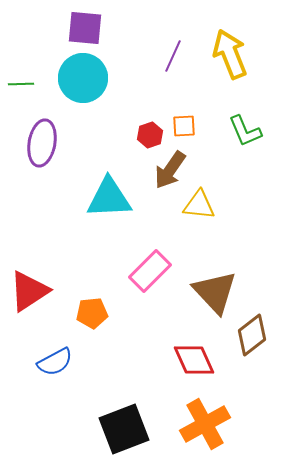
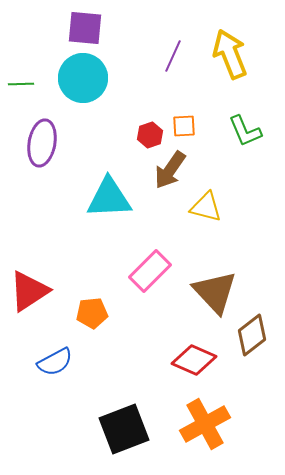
yellow triangle: moved 7 px right, 2 px down; rotated 8 degrees clockwise
red diamond: rotated 42 degrees counterclockwise
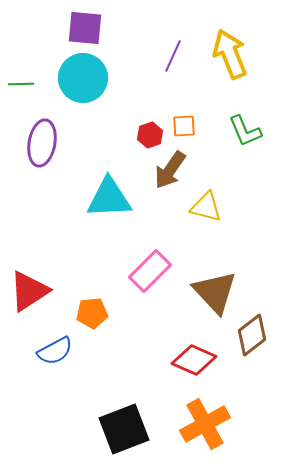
blue semicircle: moved 11 px up
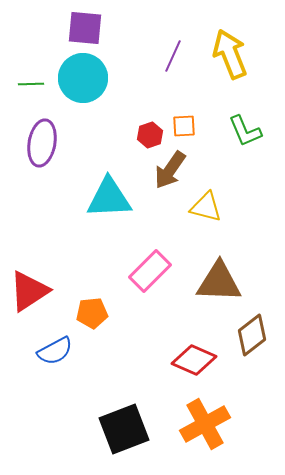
green line: moved 10 px right
brown triangle: moved 4 px right, 10 px up; rotated 45 degrees counterclockwise
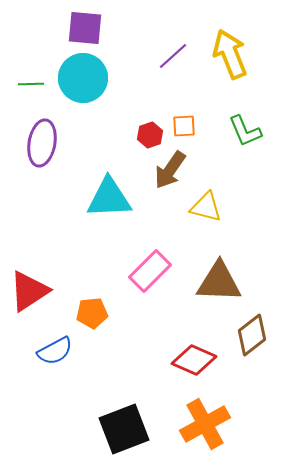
purple line: rotated 24 degrees clockwise
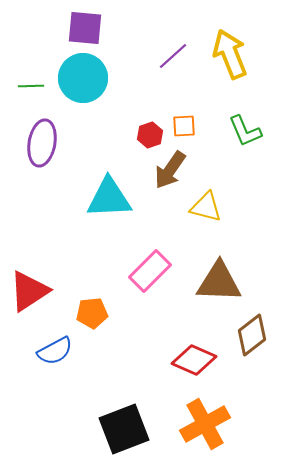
green line: moved 2 px down
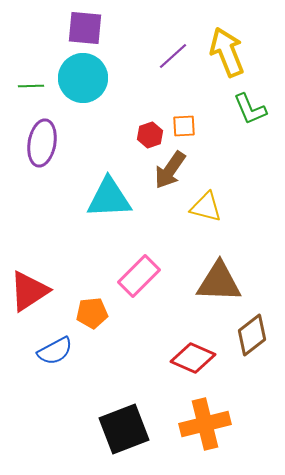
yellow arrow: moved 3 px left, 2 px up
green L-shape: moved 5 px right, 22 px up
pink rectangle: moved 11 px left, 5 px down
red diamond: moved 1 px left, 2 px up
orange cross: rotated 15 degrees clockwise
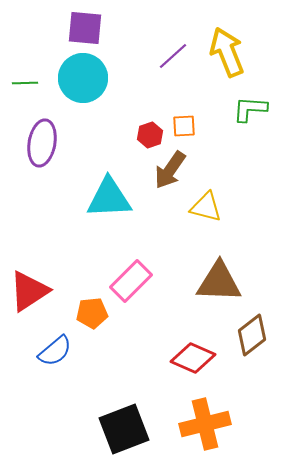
green line: moved 6 px left, 3 px up
green L-shape: rotated 117 degrees clockwise
pink rectangle: moved 8 px left, 5 px down
blue semicircle: rotated 12 degrees counterclockwise
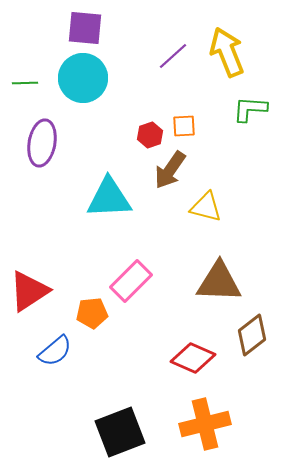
black square: moved 4 px left, 3 px down
